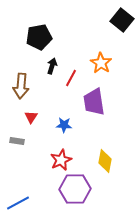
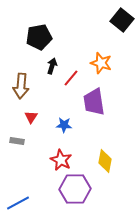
orange star: rotated 15 degrees counterclockwise
red line: rotated 12 degrees clockwise
red star: rotated 20 degrees counterclockwise
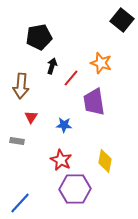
blue line: moved 2 px right; rotated 20 degrees counterclockwise
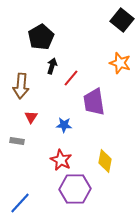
black pentagon: moved 2 px right; rotated 20 degrees counterclockwise
orange star: moved 19 px right
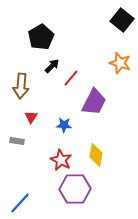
black arrow: rotated 28 degrees clockwise
purple trapezoid: rotated 144 degrees counterclockwise
yellow diamond: moved 9 px left, 6 px up
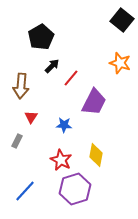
gray rectangle: rotated 72 degrees counterclockwise
purple hexagon: rotated 16 degrees counterclockwise
blue line: moved 5 px right, 12 px up
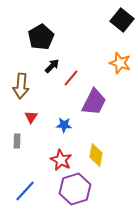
gray rectangle: rotated 24 degrees counterclockwise
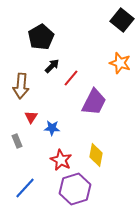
blue star: moved 12 px left, 3 px down
gray rectangle: rotated 24 degrees counterclockwise
blue line: moved 3 px up
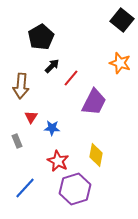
red star: moved 3 px left, 1 px down
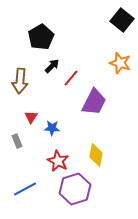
brown arrow: moved 1 px left, 5 px up
blue line: moved 1 px down; rotated 20 degrees clockwise
